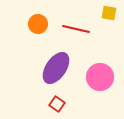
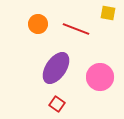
yellow square: moved 1 px left
red line: rotated 8 degrees clockwise
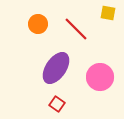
red line: rotated 24 degrees clockwise
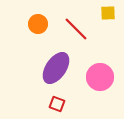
yellow square: rotated 14 degrees counterclockwise
red square: rotated 14 degrees counterclockwise
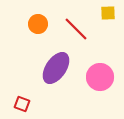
red square: moved 35 px left
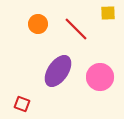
purple ellipse: moved 2 px right, 3 px down
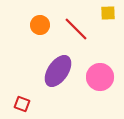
orange circle: moved 2 px right, 1 px down
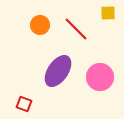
red square: moved 2 px right
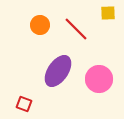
pink circle: moved 1 px left, 2 px down
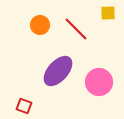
purple ellipse: rotated 8 degrees clockwise
pink circle: moved 3 px down
red square: moved 2 px down
